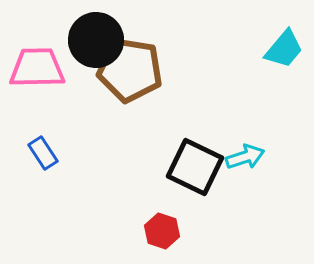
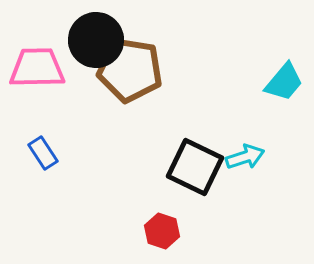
cyan trapezoid: moved 33 px down
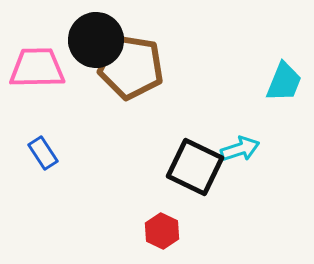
brown pentagon: moved 1 px right, 3 px up
cyan trapezoid: rotated 18 degrees counterclockwise
cyan arrow: moved 5 px left, 8 px up
red hexagon: rotated 8 degrees clockwise
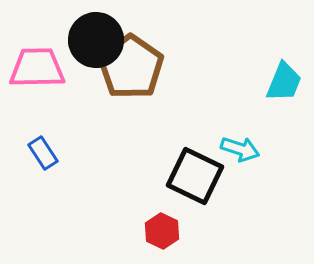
brown pentagon: rotated 26 degrees clockwise
cyan arrow: rotated 36 degrees clockwise
black square: moved 9 px down
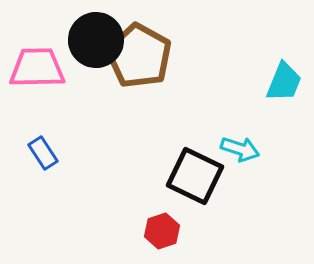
brown pentagon: moved 8 px right, 11 px up; rotated 6 degrees counterclockwise
red hexagon: rotated 16 degrees clockwise
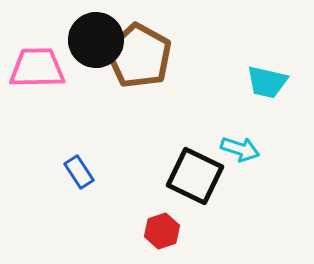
cyan trapezoid: moved 17 px left; rotated 81 degrees clockwise
blue rectangle: moved 36 px right, 19 px down
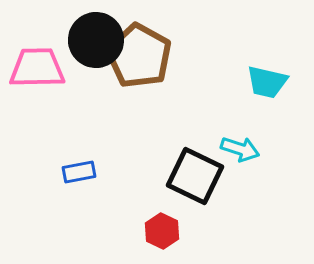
blue rectangle: rotated 68 degrees counterclockwise
red hexagon: rotated 16 degrees counterclockwise
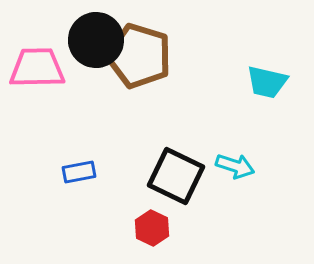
brown pentagon: rotated 12 degrees counterclockwise
cyan arrow: moved 5 px left, 17 px down
black square: moved 19 px left
red hexagon: moved 10 px left, 3 px up
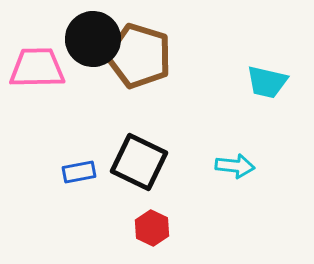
black circle: moved 3 px left, 1 px up
cyan arrow: rotated 12 degrees counterclockwise
black square: moved 37 px left, 14 px up
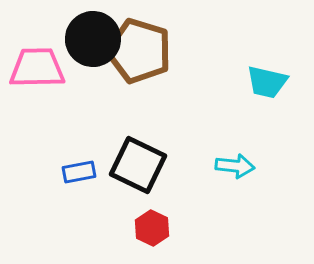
brown pentagon: moved 5 px up
black square: moved 1 px left, 3 px down
